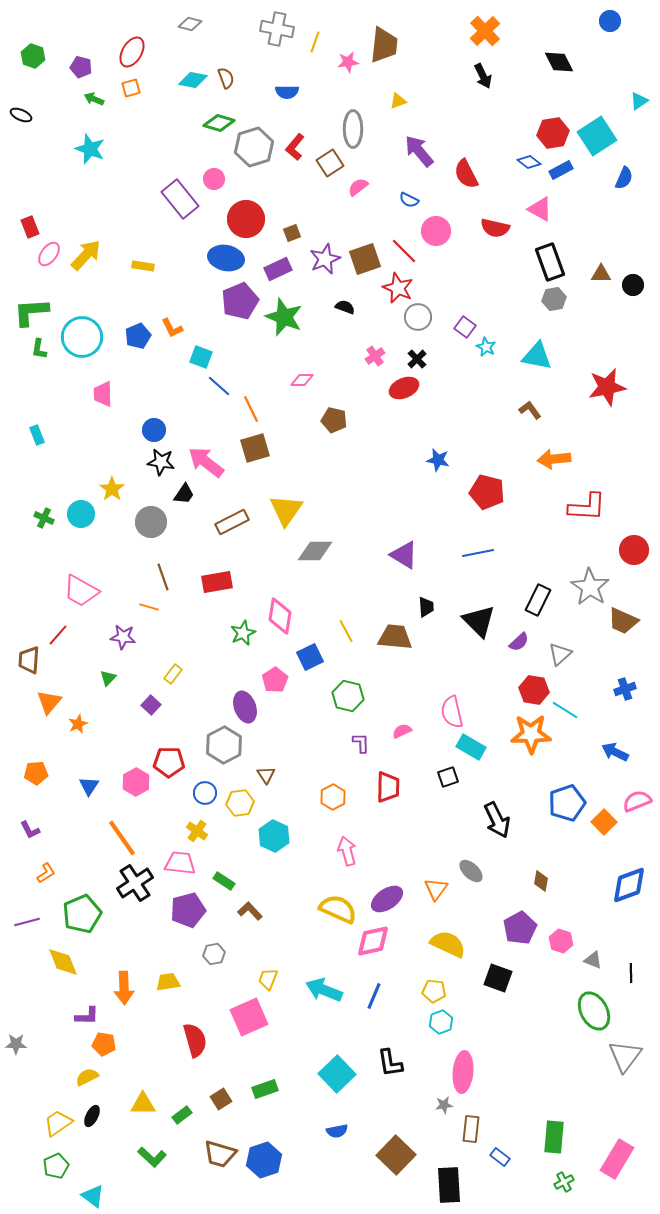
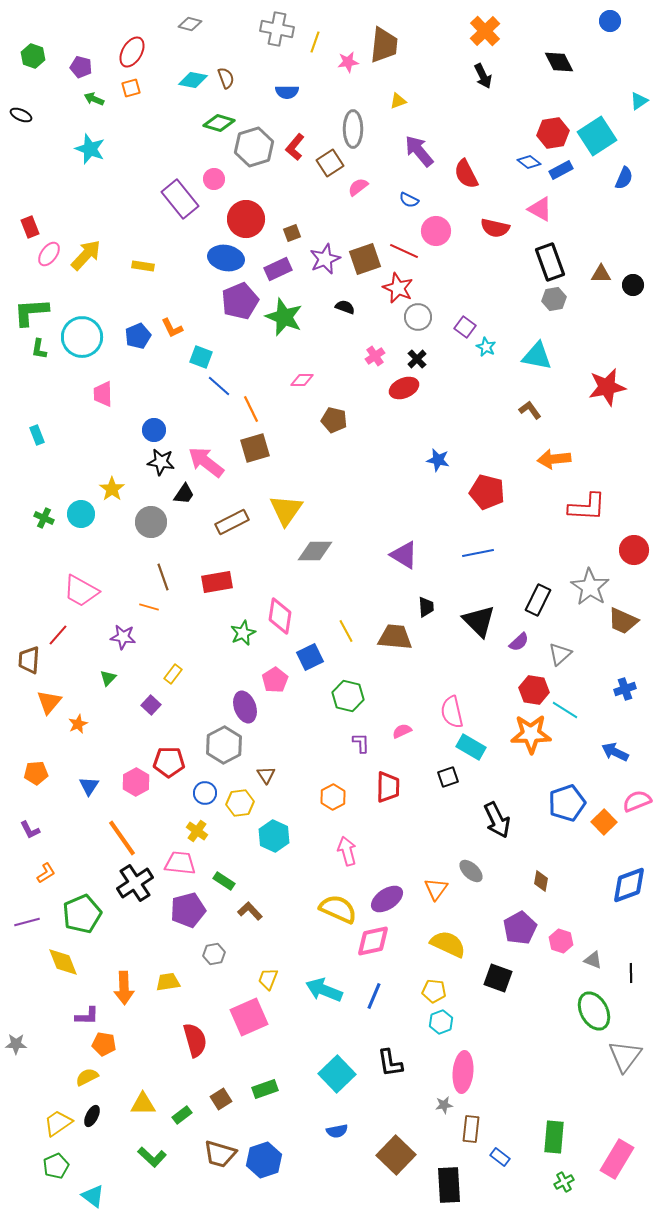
red line at (404, 251): rotated 20 degrees counterclockwise
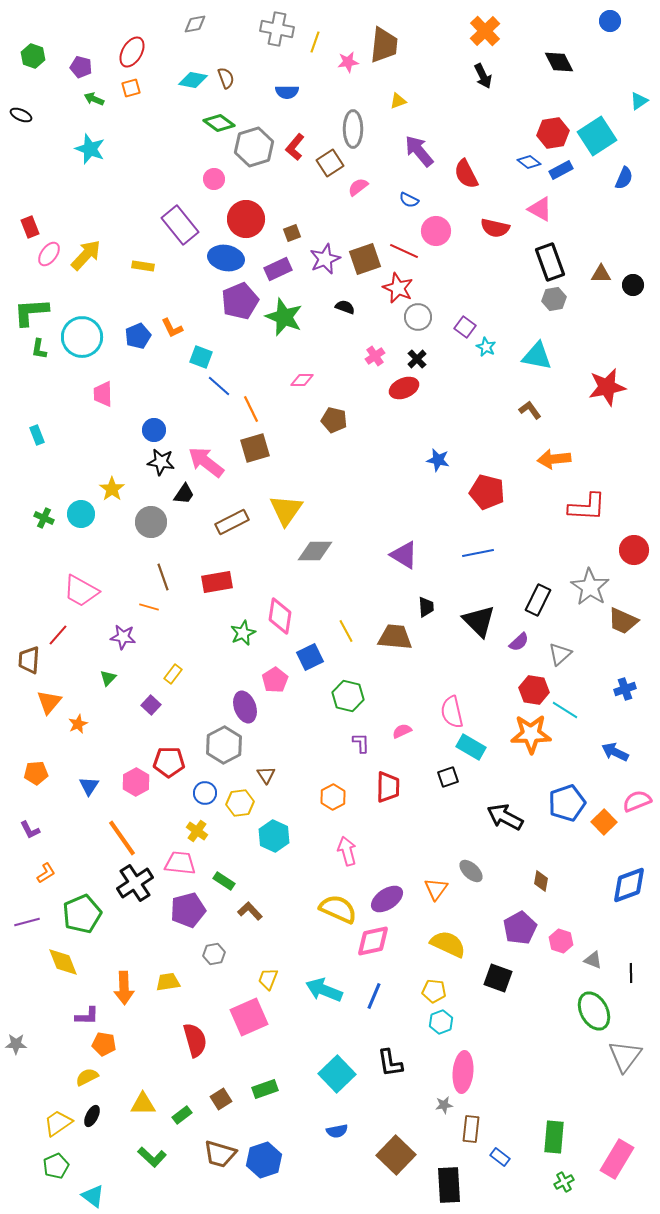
gray diamond at (190, 24): moved 5 px right; rotated 25 degrees counterclockwise
green diamond at (219, 123): rotated 20 degrees clockwise
purple rectangle at (180, 199): moved 26 px down
black arrow at (497, 820): moved 8 px right, 3 px up; rotated 144 degrees clockwise
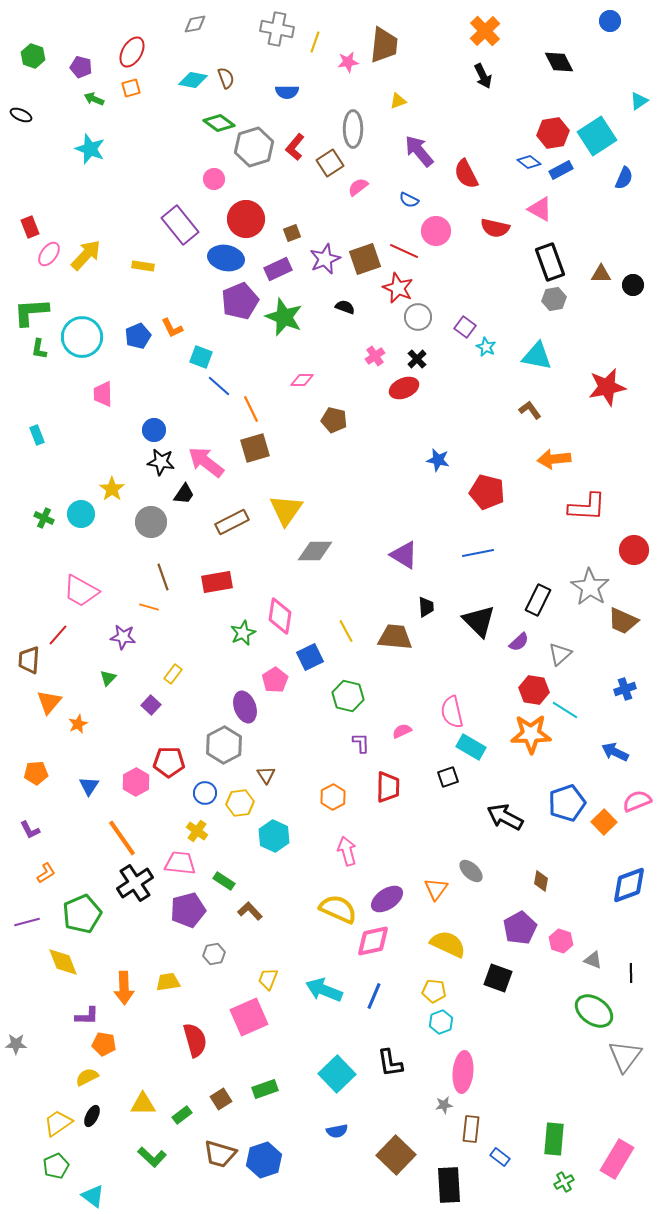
green ellipse at (594, 1011): rotated 27 degrees counterclockwise
green rectangle at (554, 1137): moved 2 px down
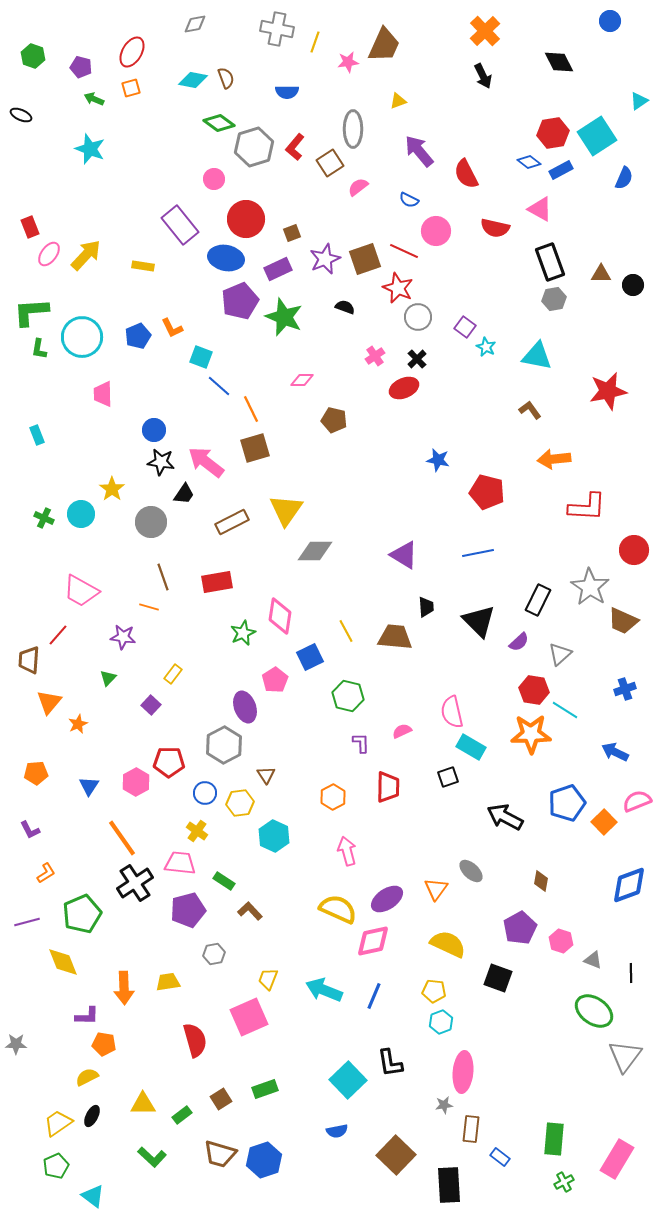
brown trapezoid at (384, 45): rotated 18 degrees clockwise
red star at (607, 387): moved 1 px right, 4 px down
cyan square at (337, 1074): moved 11 px right, 6 px down
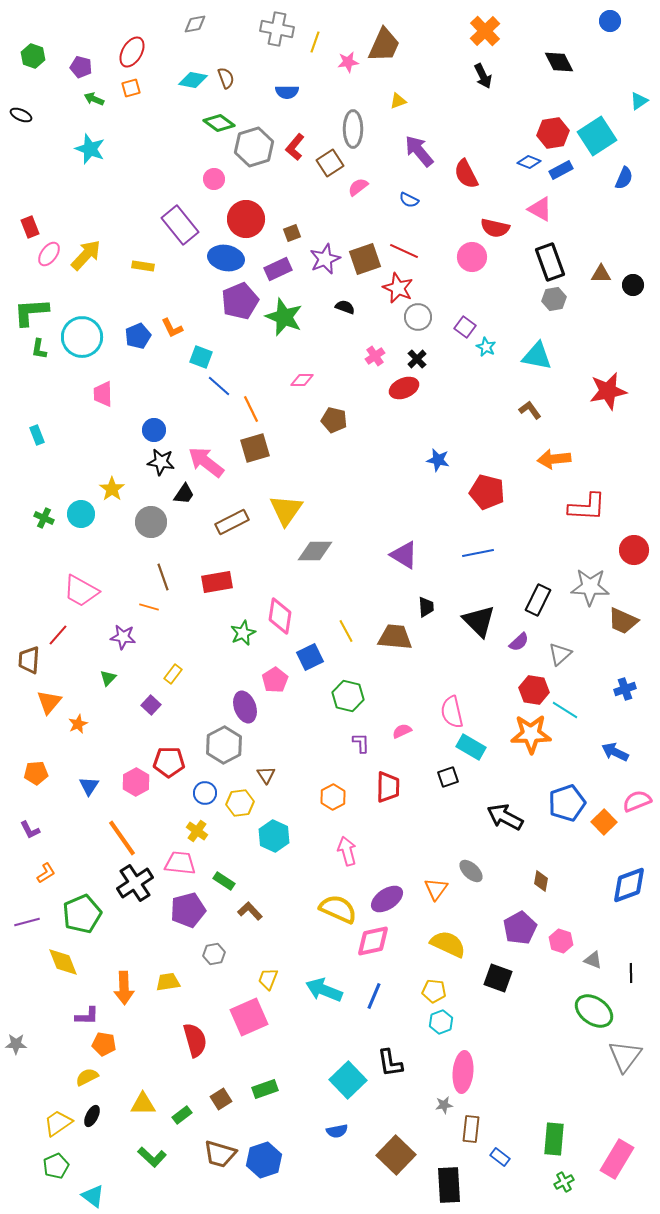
blue diamond at (529, 162): rotated 15 degrees counterclockwise
pink circle at (436, 231): moved 36 px right, 26 px down
gray star at (590, 587): rotated 30 degrees counterclockwise
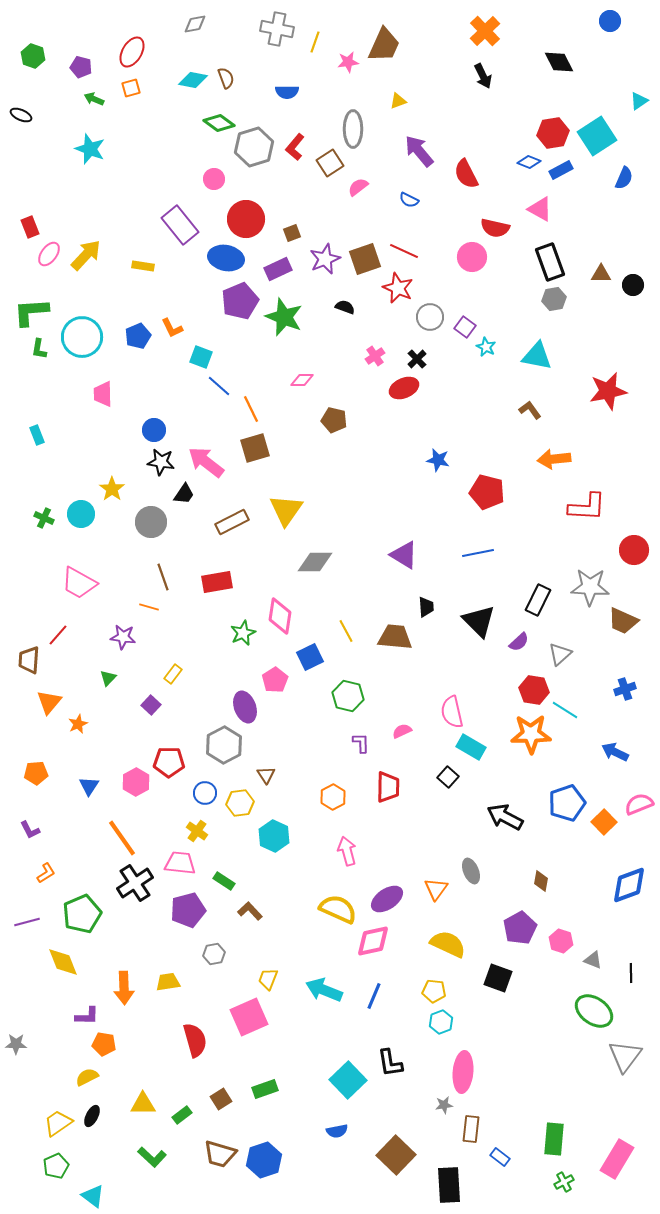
gray circle at (418, 317): moved 12 px right
gray diamond at (315, 551): moved 11 px down
pink trapezoid at (81, 591): moved 2 px left, 8 px up
black square at (448, 777): rotated 30 degrees counterclockwise
pink semicircle at (637, 801): moved 2 px right, 3 px down
gray ellipse at (471, 871): rotated 25 degrees clockwise
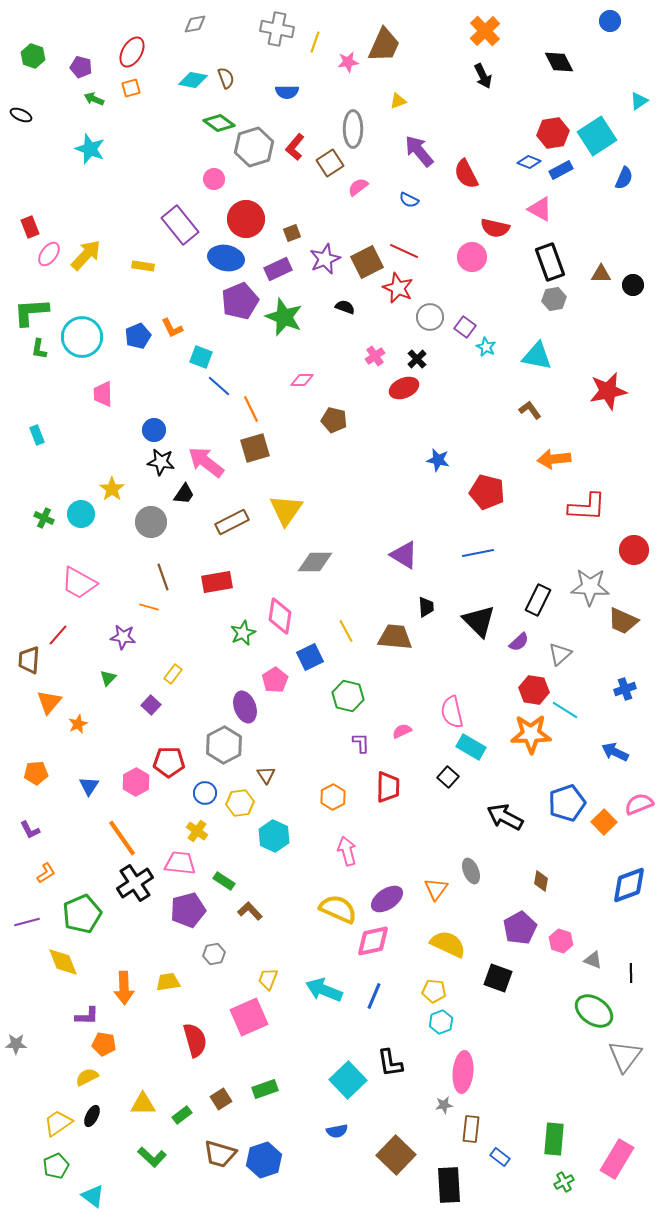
brown square at (365, 259): moved 2 px right, 3 px down; rotated 8 degrees counterclockwise
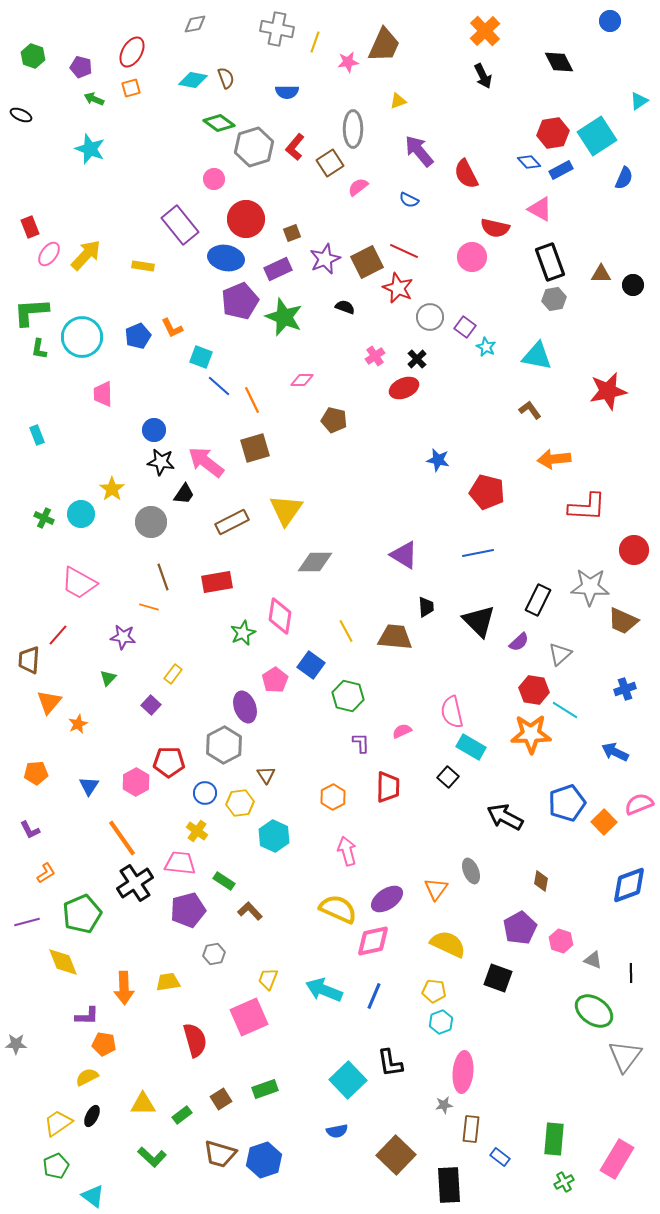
blue diamond at (529, 162): rotated 25 degrees clockwise
orange line at (251, 409): moved 1 px right, 9 px up
blue square at (310, 657): moved 1 px right, 8 px down; rotated 28 degrees counterclockwise
